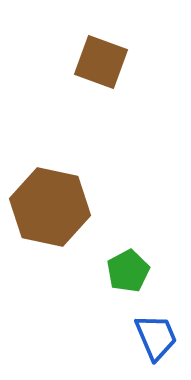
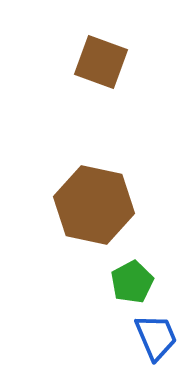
brown hexagon: moved 44 px right, 2 px up
green pentagon: moved 4 px right, 11 px down
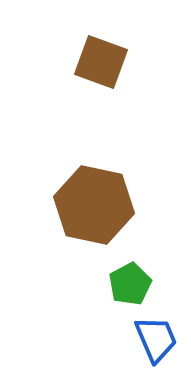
green pentagon: moved 2 px left, 2 px down
blue trapezoid: moved 2 px down
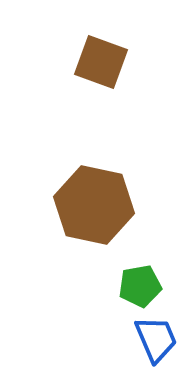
green pentagon: moved 10 px right, 2 px down; rotated 18 degrees clockwise
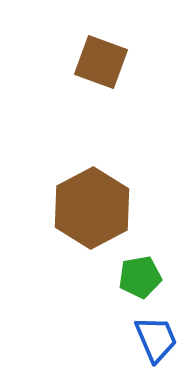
brown hexagon: moved 2 px left, 3 px down; rotated 20 degrees clockwise
green pentagon: moved 9 px up
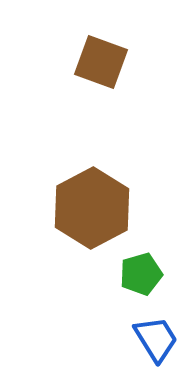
green pentagon: moved 1 px right, 3 px up; rotated 6 degrees counterclockwise
blue trapezoid: rotated 9 degrees counterclockwise
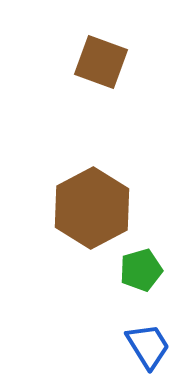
green pentagon: moved 4 px up
blue trapezoid: moved 8 px left, 7 px down
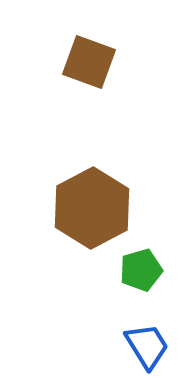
brown square: moved 12 px left
blue trapezoid: moved 1 px left
